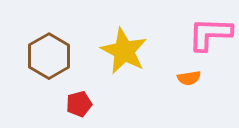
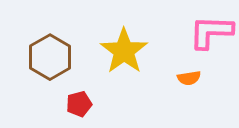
pink L-shape: moved 1 px right, 2 px up
yellow star: rotated 9 degrees clockwise
brown hexagon: moved 1 px right, 1 px down
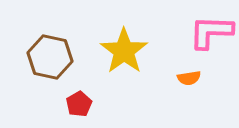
brown hexagon: rotated 18 degrees counterclockwise
red pentagon: rotated 15 degrees counterclockwise
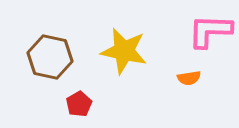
pink L-shape: moved 1 px left, 1 px up
yellow star: rotated 24 degrees counterclockwise
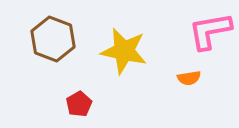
pink L-shape: rotated 12 degrees counterclockwise
brown hexagon: moved 3 px right, 18 px up; rotated 9 degrees clockwise
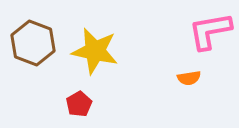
brown hexagon: moved 20 px left, 4 px down
yellow star: moved 29 px left
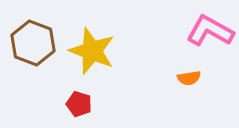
pink L-shape: rotated 39 degrees clockwise
yellow star: moved 3 px left; rotated 9 degrees clockwise
red pentagon: rotated 25 degrees counterclockwise
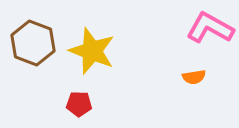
pink L-shape: moved 3 px up
orange semicircle: moved 5 px right, 1 px up
red pentagon: rotated 15 degrees counterclockwise
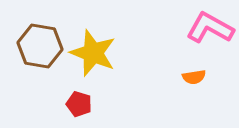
brown hexagon: moved 7 px right, 3 px down; rotated 12 degrees counterclockwise
yellow star: moved 1 px right, 2 px down
red pentagon: rotated 15 degrees clockwise
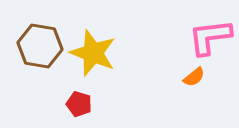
pink L-shape: moved 9 px down; rotated 36 degrees counterclockwise
orange semicircle: rotated 30 degrees counterclockwise
